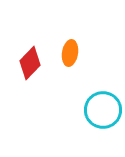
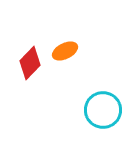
orange ellipse: moved 5 px left, 2 px up; rotated 55 degrees clockwise
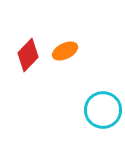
red diamond: moved 2 px left, 8 px up
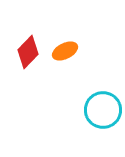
red diamond: moved 3 px up
